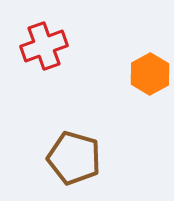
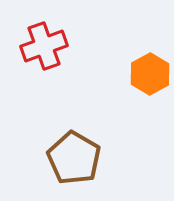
brown pentagon: rotated 14 degrees clockwise
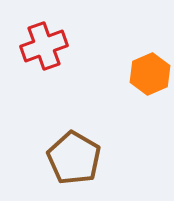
orange hexagon: rotated 6 degrees clockwise
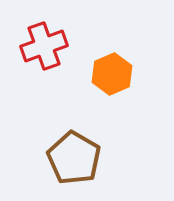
orange hexagon: moved 38 px left
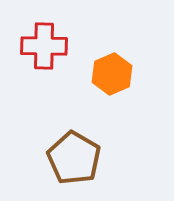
red cross: rotated 21 degrees clockwise
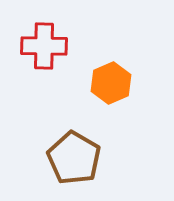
orange hexagon: moved 1 px left, 9 px down
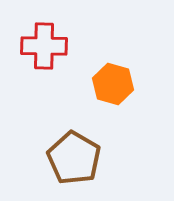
orange hexagon: moved 2 px right, 1 px down; rotated 21 degrees counterclockwise
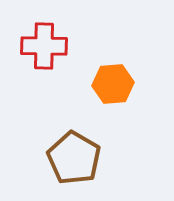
orange hexagon: rotated 21 degrees counterclockwise
